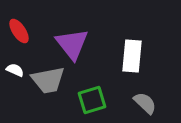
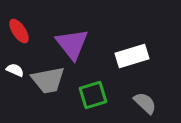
white rectangle: rotated 68 degrees clockwise
green square: moved 1 px right, 5 px up
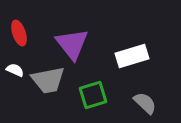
red ellipse: moved 2 px down; rotated 15 degrees clockwise
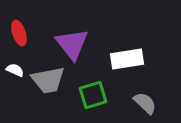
white rectangle: moved 5 px left, 3 px down; rotated 8 degrees clockwise
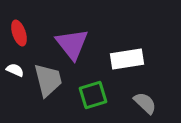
gray trapezoid: rotated 93 degrees counterclockwise
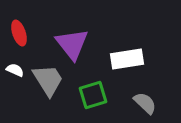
gray trapezoid: rotated 18 degrees counterclockwise
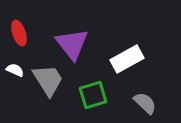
white rectangle: rotated 20 degrees counterclockwise
